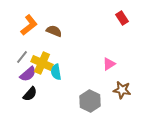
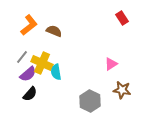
pink triangle: moved 2 px right
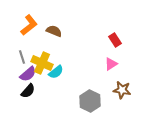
red rectangle: moved 7 px left, 22 px down
gray line: rotated 56 degrees counterclockwise
cyan semicircle: rotated 119 degrees counterclockwise
black semicircle: moved 2 px left, 3 px up
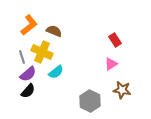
yellow cross: moved 11 px up
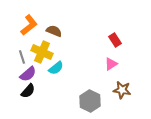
cyan semicircle: moved 4 px up
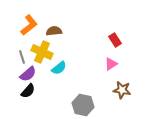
brown semicircle: rotated 28 degrees counterclockwise
cyan semicircle: moved 3 px right
gray hexagon: moved 7 px left, 4 px down; rotated 15 degrees counterclockwise
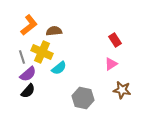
gray hexagon: moved 7 px up
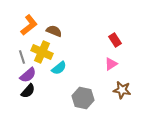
brown semicircle: rotated 28 degrees clockwise
purple semicircle: moved 1 px down
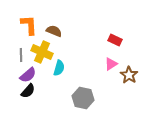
orange L-shape: rotated 55 degrees counterclockwise
red rectangle: rotated 32 degrees counterclockwise
gray line: moved 1 px left, 2 px up; rotated 16 degrees clockwise
cyan semicircle: rotated 35 degrees counterclockwise
brown star: moved 7 px right, 15 px up; rotated 24 degrees clockwise
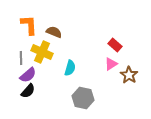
brown semicircle: moved 1 px down
red rectangle: moved 5 px down; rotated 16 degrees clockwise
gray line: moved 3 px down
cyan semicircle: moved 11 px right
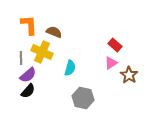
pink triangle: moved 1 px up
